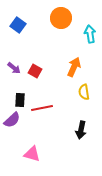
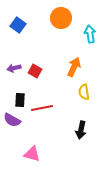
purple arrow: rotated 128 degrees clockwise
purple semicircle: rotated 72 degrees clockwise
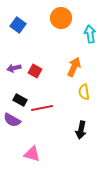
black rectangle: rotated 64 degrees counterclockwise
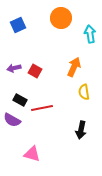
blue square: rotated 28 degrees clockwise
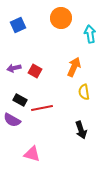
black arrow: rotated 30 degrees counterclockwise
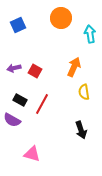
red line: moved 4 px up; rotated 50 degrees counterclockwise
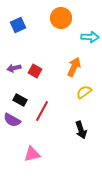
cyan arrow: moved 3 px down; rotated 102 degrees clockwise
yellow semicircle: rotated 63 degrees clockwise
red line: moved 7 px down
pink triangle: rotated 30 degrees counterclockwise
